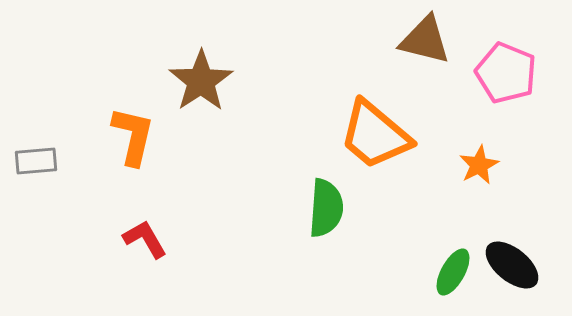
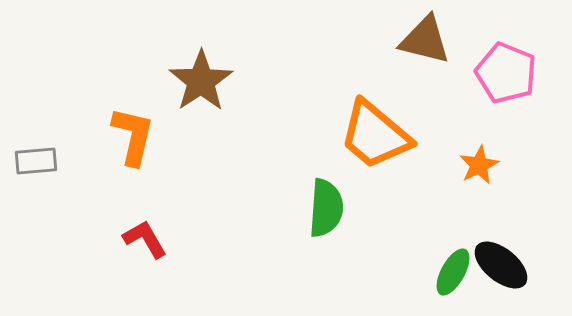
black ellipse: moved 11 px left
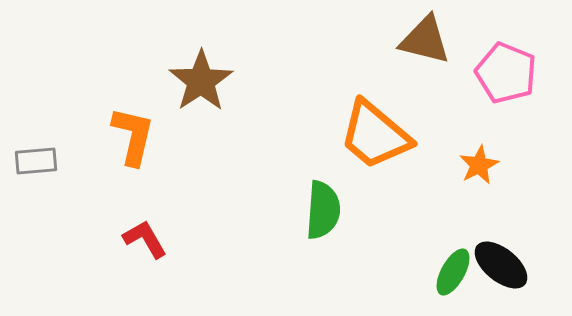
green semicircle: moved 3 px left, 2 px down
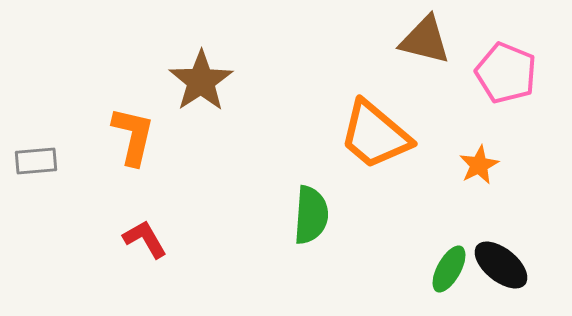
green semicircle: moved 12 px left, 5 px down
green ellipse: moved 4 px left, 3 px up
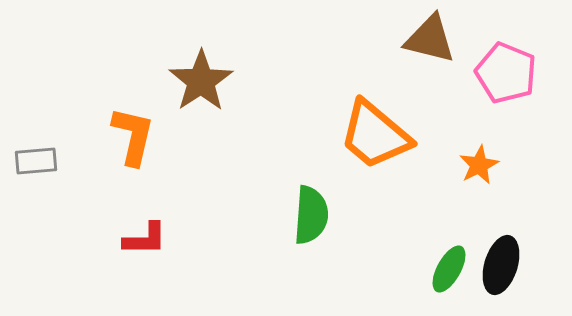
brown triangle: moved 5 px right, 1 px up
red L-shape: rotated 120 degrees clockwise
black ellipse: rotated 68 degrees clockwise
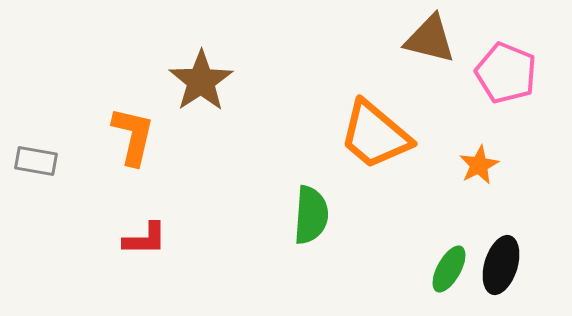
gray rectangle: rotated 15 degrees clockwise
